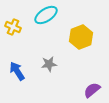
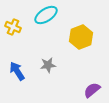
gray star: moved 1 px left, 1 px down
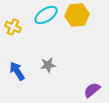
yellow hexagon: moved 4 px left, 22 px up; rotated 15 degrees clockwise
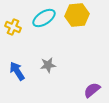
cyan ellipse: moved 2 px left, 3 px down
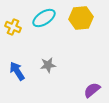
yellow hexagon: moved 4 px right, 3 px down
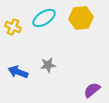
blue arrow: moved 1 px right, 1 px down; rotated 36 degrees counterclockwise
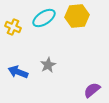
yellow hexagon: moved 4 px left, 2 px up
gray star: rotated 21 degrees counterclockwise
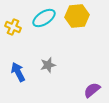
gray star: rotated 14 degrees clockwise
blue arrow: rotated 42 degrees clockwise
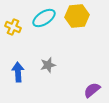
blue arrow: rotated 24 degrees clockwise
